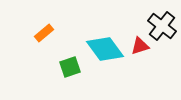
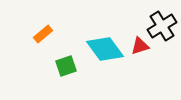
black cross: rotated 20 degrees clockwise
orange rectangle: moved 1 px left, 1 px down
green square: moved 4 px left, 1 px up
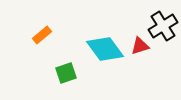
black cross: moved 1 px right
orange rectangle: moved 1 px left, 1 px down
green square: moved 7 px down
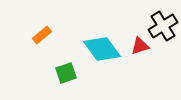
cyan diamond: moved 3 px left
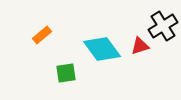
green square: rotated 10 degrees clockwise
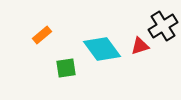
green square: moved 5 px up
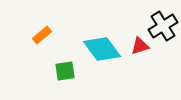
green square: moved 1 px left, 3 px down
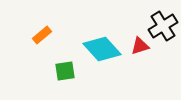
cyan diamond: rotated 6 degrees counterclockwise
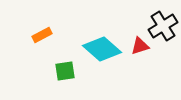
orange rectangle: rotated 12 degrees clockwise
cyan diamond: rotated 6 degrees counterclockwise
